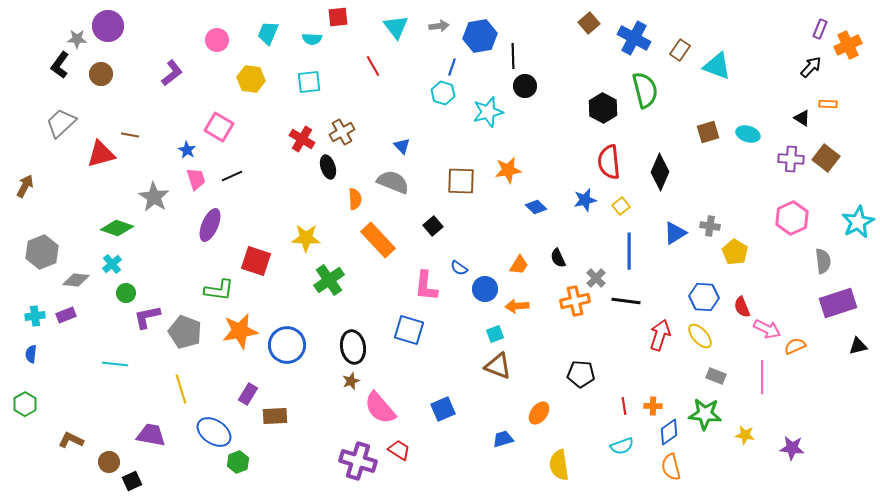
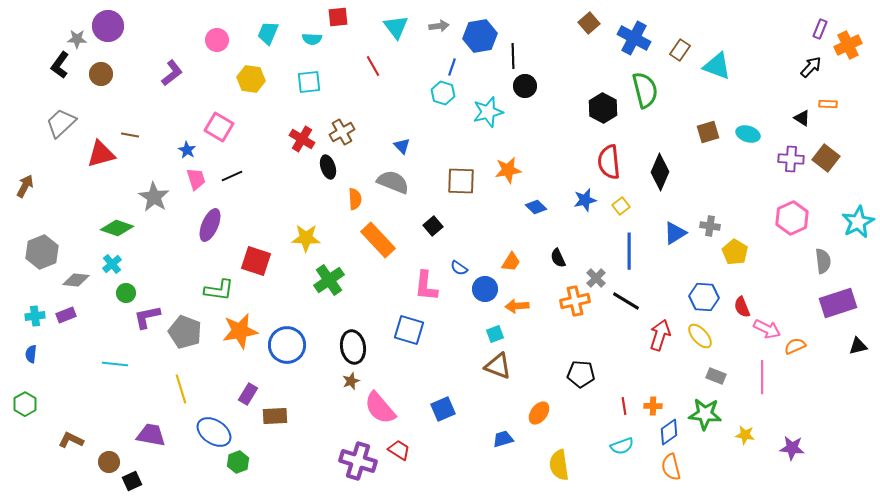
orange trapezoid at (519, 265): moved 8 px left, 3 px up
black line at (626, 301): rotated 24 degrees clockwise
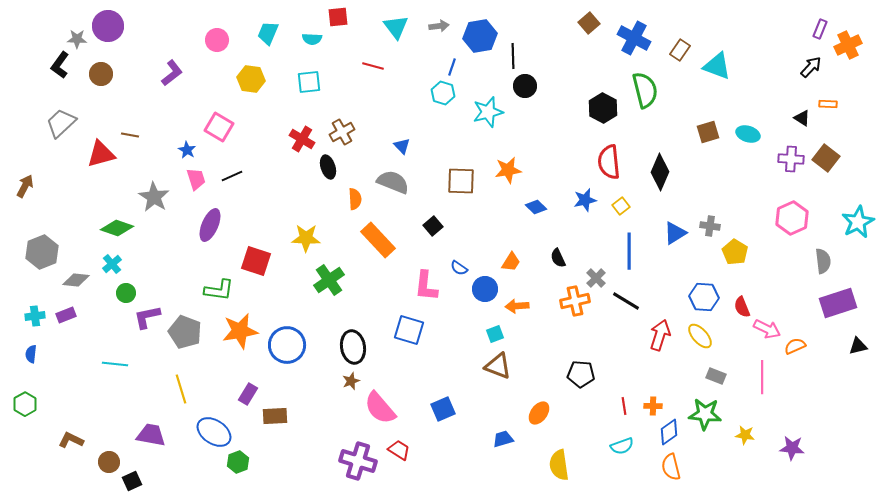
red line at (373, 66): rotated 45 degrees counterclockwise
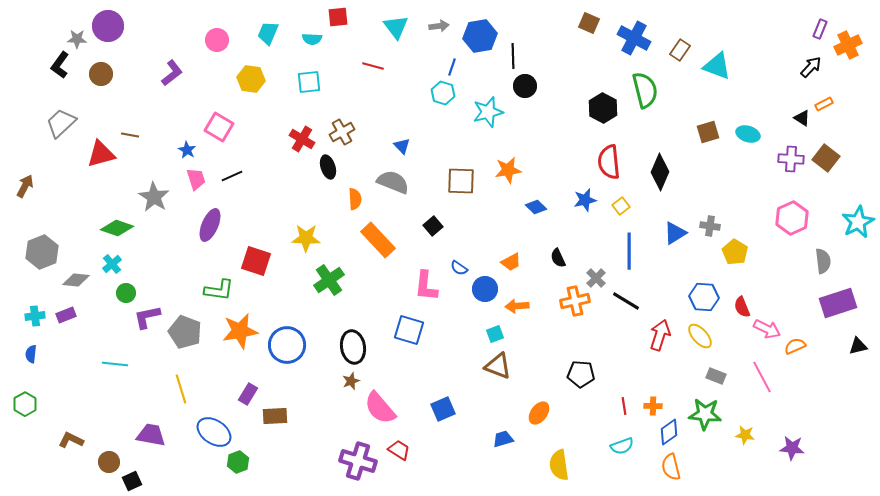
brown square at (589, 23): rotated 25 degrees counterclockwise
orange rectangle at (828, 104): moved 4 px left; rotated 30 degrees counterclockwise
orange trapezoid at (511, 262): rotated 30 degrees clockwise
pink line at (762, 377): rotated 28 degrees counterclockwise
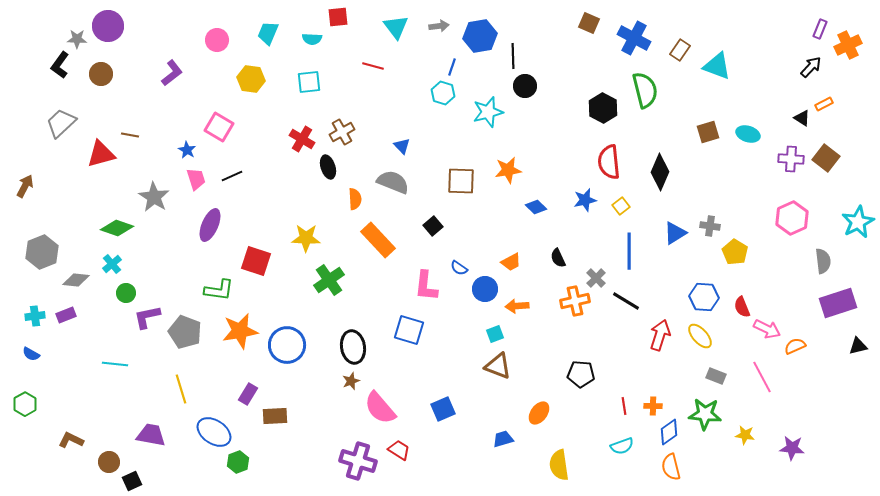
blue semicircle at (31, 354): rotated 66 degrees counterclockwise
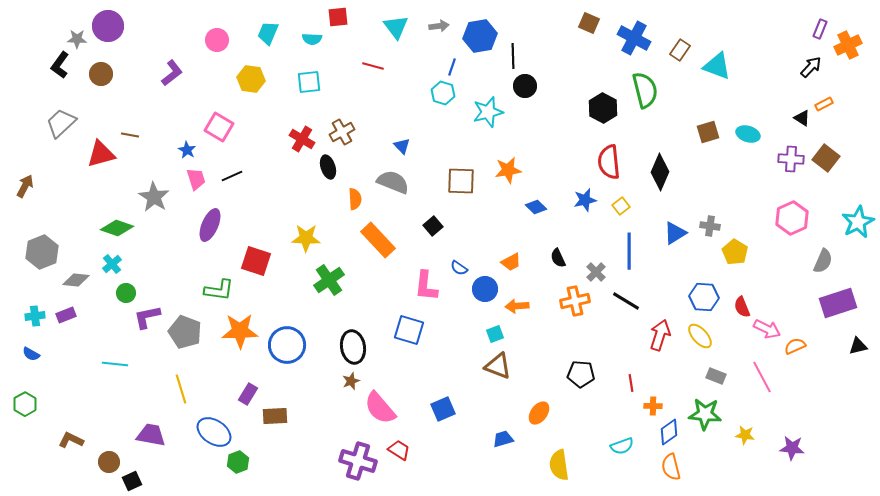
gray semicircle at (823, 261): rotated 30 degrees clockwise
gray cross at (596, 278): moved 6 px up
orange star at (240, 331): rotated 9 degrees clockwise
red line at (624, 406): moved 7 px right, 23 px up
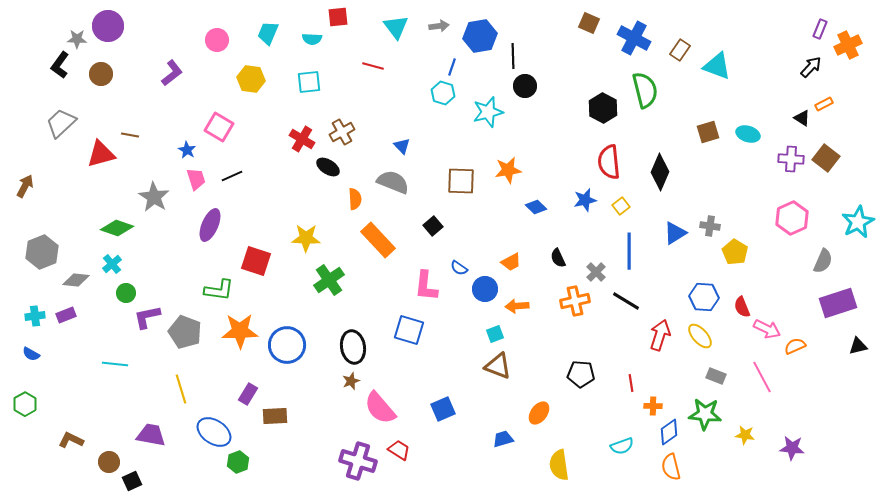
black ellipse at (328, 167): rotated 40 degrees counterclockwise
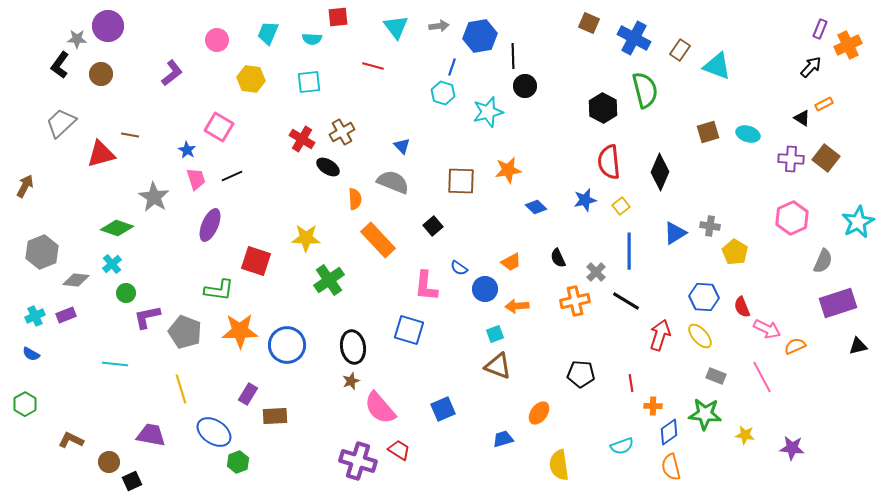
cyan cross at (35, 316): rotated 18 degrees counterclockwise
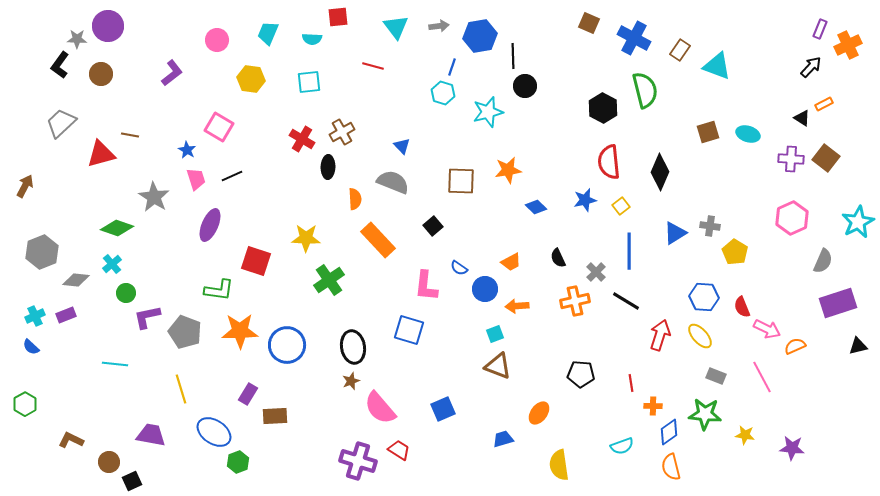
black ellipse at (328, 167): rotated 60 degrees clockwise
blue semicircle at (31, 354): moved 7 px up; rotated 12 degrees clockwise
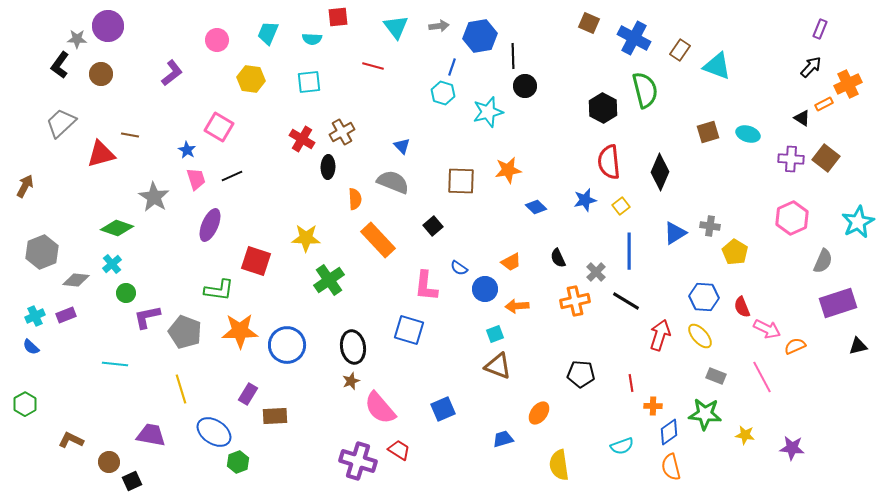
orange cross at (848, 45): moved 39 px down
